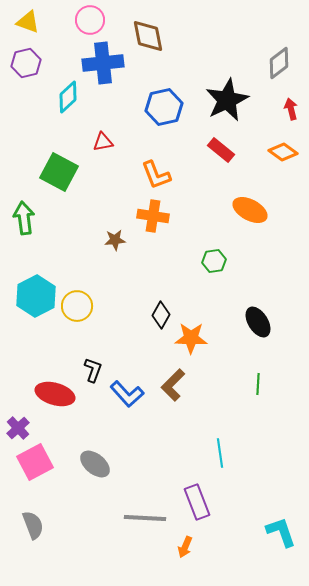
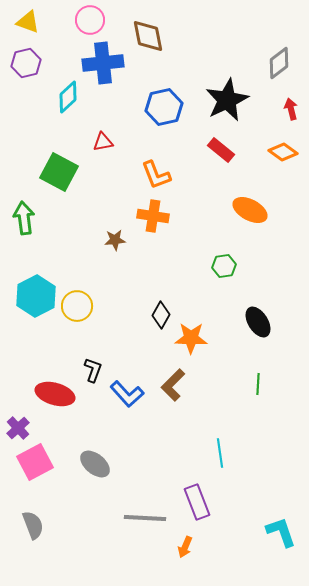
green hexagon: moved 10 px right, 5 px down
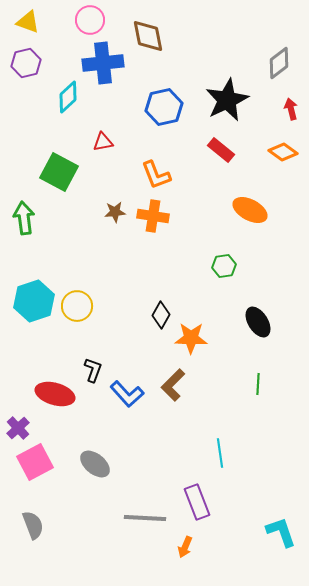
brown star: moved 28 px up
cyan hexagon: moved 2 px left, 5 px down; rotated 9 degrees clockwise
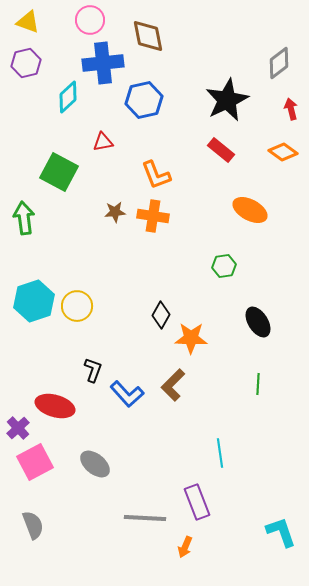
blue hexagon: moved 20 px left, 7 px up
red ellipse: moved 12 px down
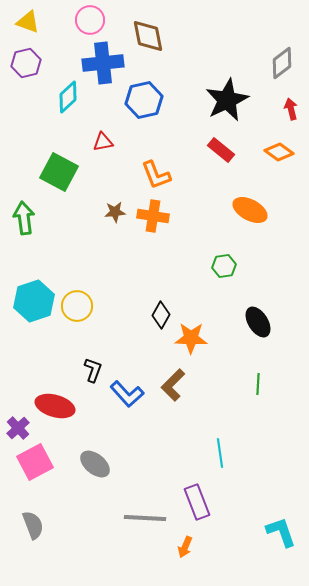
gray diamond: moved 3 px right
orange diamond: moved 4 px left
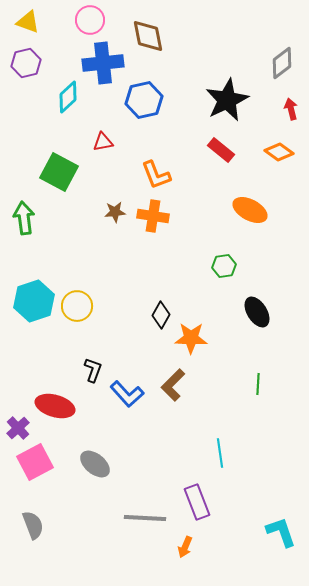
black ellipse: moved 1 px left, 10 px up
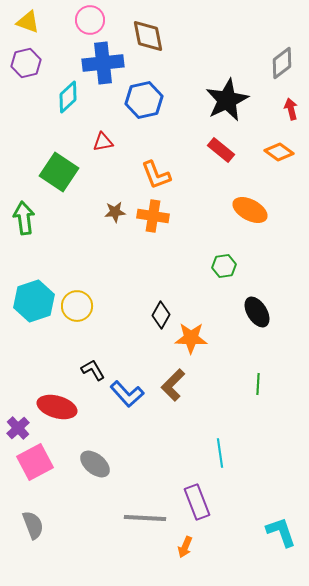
green square: rotated 6 degrees clockwise
black L-shape: rotated 50 degrees counterclockwise
red ellipse: moved 2 px right, 1 px down
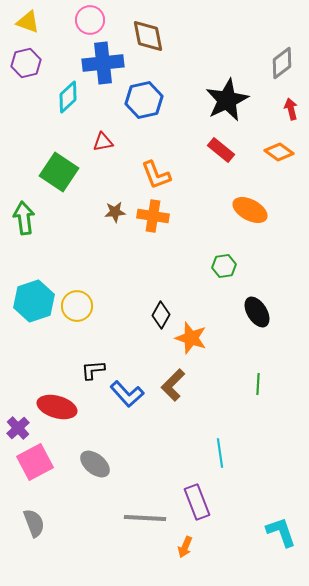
orange star: rotated 16 degrees clockwise
black L-shape: rotated 65 degrees counterclockwise
gray semicircle: moved 1 px right, 2 px up
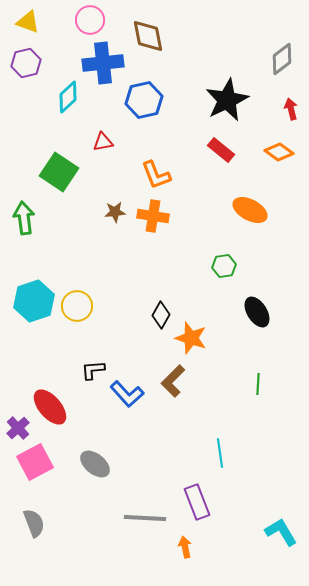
gray diamond: moved 4 px up
brown L-shape: moved 4 px up
red ellipse: moved 7 px left; rotated 33 degrees clockwise
cyan L-shape: rotated 12 degrees counterclockwise
orange arrow: rotated 145 degrees clockwise
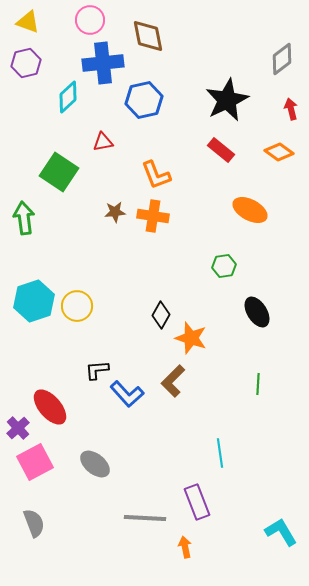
black L-shape: moved 4 px right
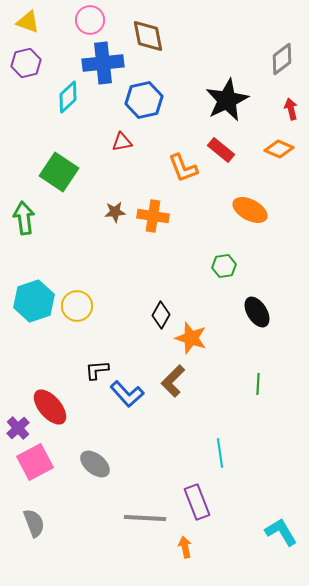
red triangle: moved 19 px right
orange diamond: moved 3 px up; rotated 12 degrees counterclockwise
orange L-shape: moved 27 px right, 7 px up
